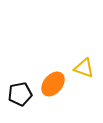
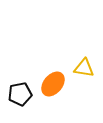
yellow triangle: rotated 10 degrees counterclockwise
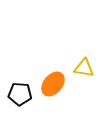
black pentagon: rotated 15 degrees clockwise
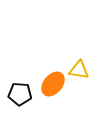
yellow triangle: moved 5 px left, 2 px down
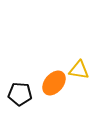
orange ellipse: moved 1 px right, 1 px up
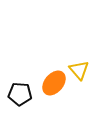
yellow triangle: rotated 40 degrees clockwise
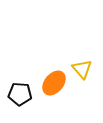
yellow triangle: moved 3 px right, 1 px up
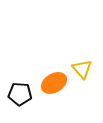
orange ellipse: rotated 20 degrees clockwise
